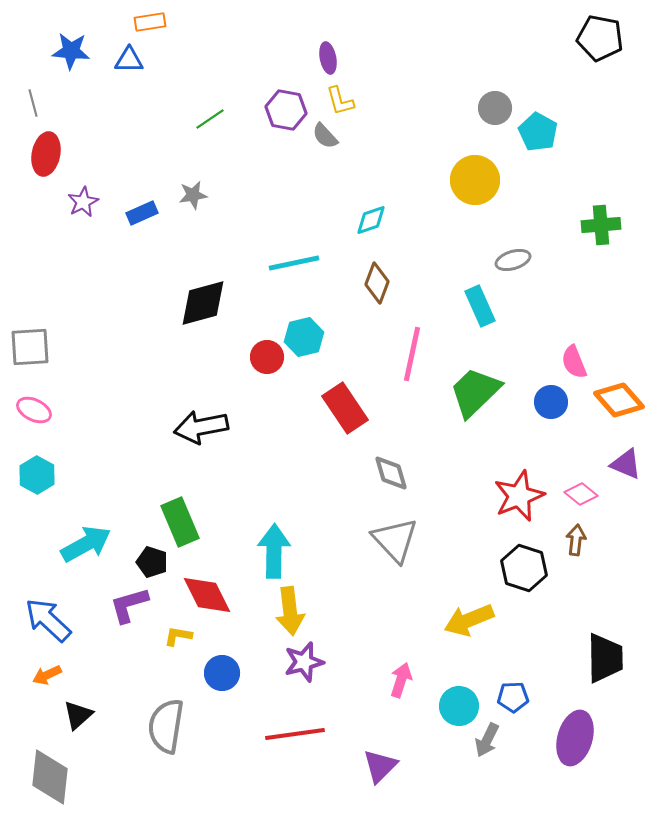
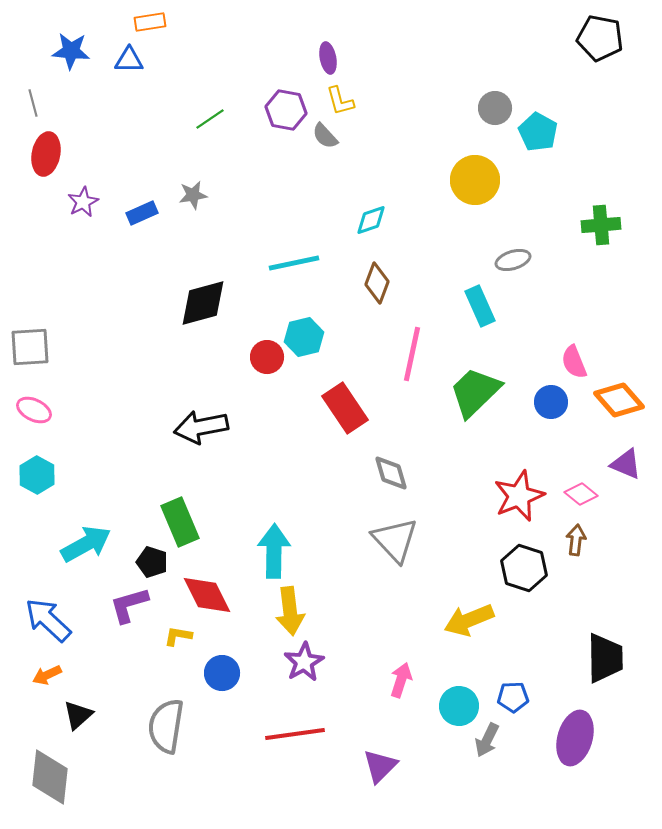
purple star at (304, 662): rotated 15 degrees counterclockwise
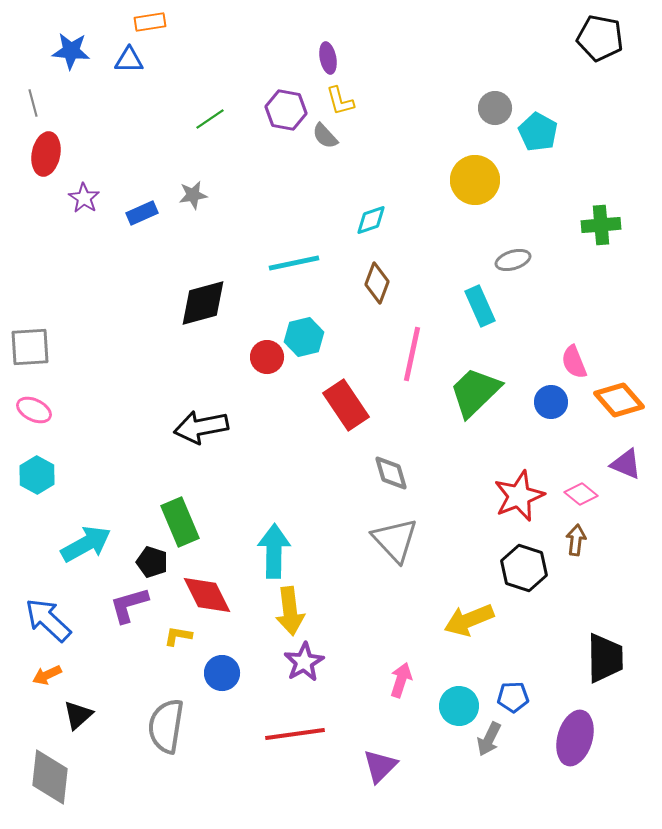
purple star at (83, 202): moved 1 px right, 4 px up; rotated 12 degrees counterclockwise
red rectangle at (345, 408): moved 1 px right, 3 px up
gray arrow at (487, 740): moved 2 px right, 1 px up
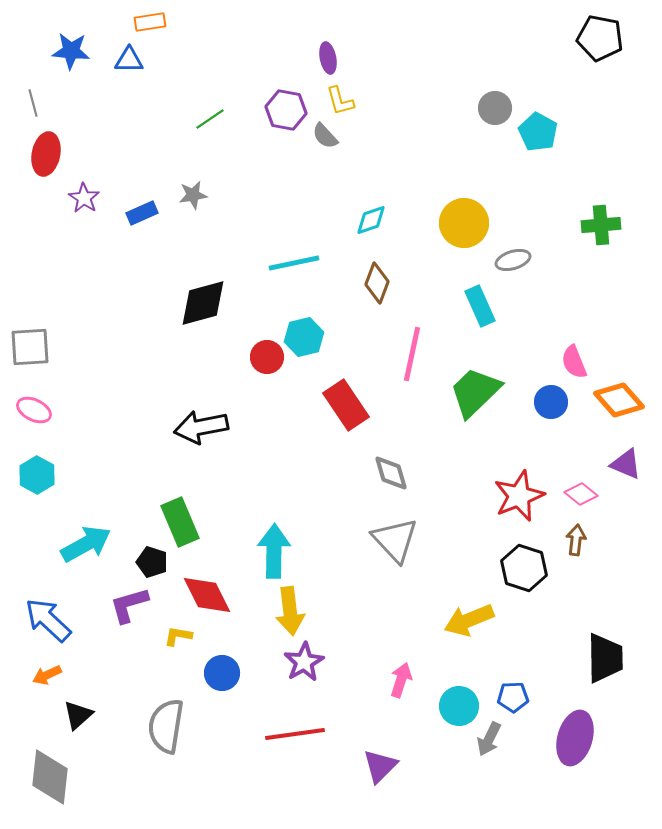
yellow circle at (475, 180): moved 11 px left, 43 px down
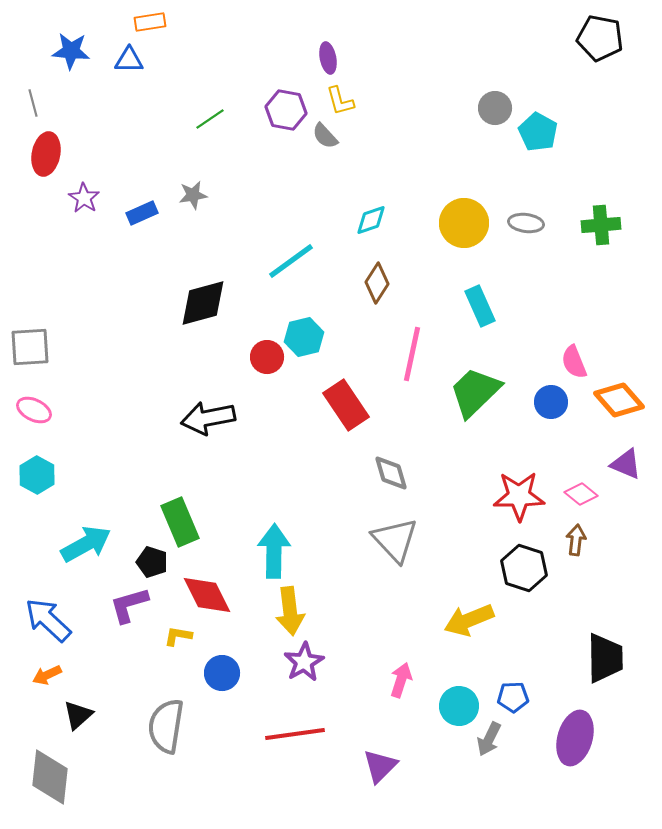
gray ellipse at (513, 260): moved 13 px right, 37 px up; rotated 24 degrees clockwise
cyan line at (294, 263): moved 3 px left, 2 px up; rotated 24 degrees counterclockwise
brown diamond at (377, 283): rotated 12 degrees clockwise
black arrow at (201, 427): moved 7 px right, 9 px up
red star at (519, 496): rotated 21 degrees clockwise
